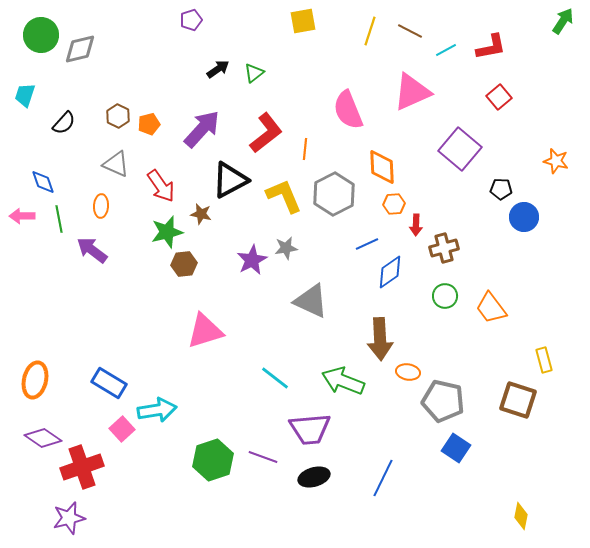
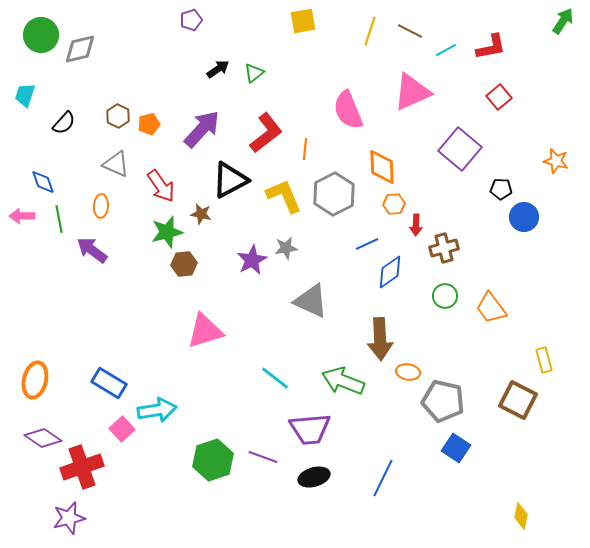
brown square at (518, 400): rotated 9 degrees clockwise
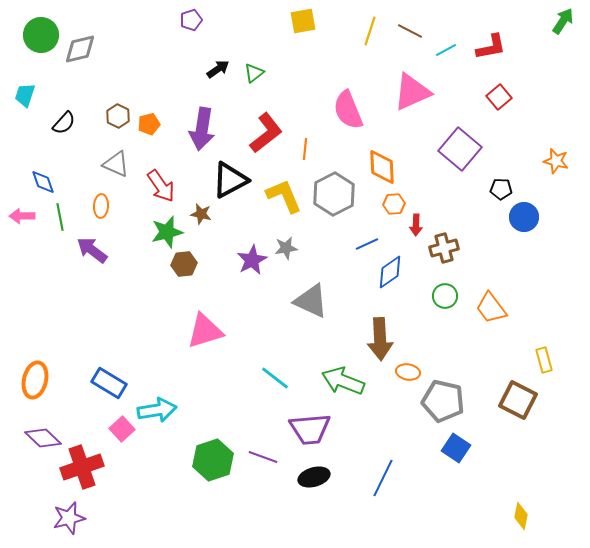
purple arrow at (202, 129): rotated 147 degrees clockwise
green line at (59, 219): moved 1 px right, 2 px up
purple diamond at (43, 438): rotated 9 degrees clockwise
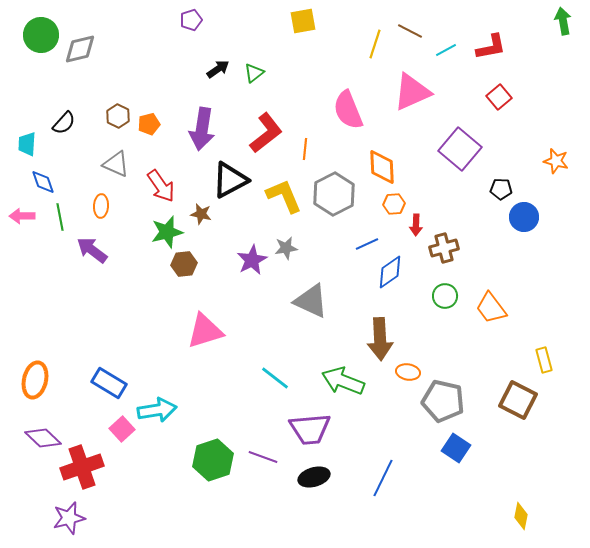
green arrow at (563, 21): rotated 44 degrees counterclockwise
yellow line at (370, 31): moved 5 px right, 13 px down
cyan trapezoid at (25, 95): moved 2 px right, 49 px down; rotated 15 degrees counterclockwise
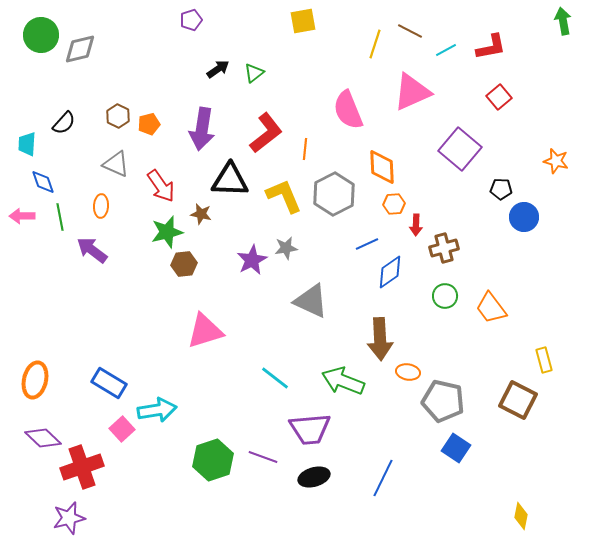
black triangle at (230, 180): rotated 30 degrees clockwise
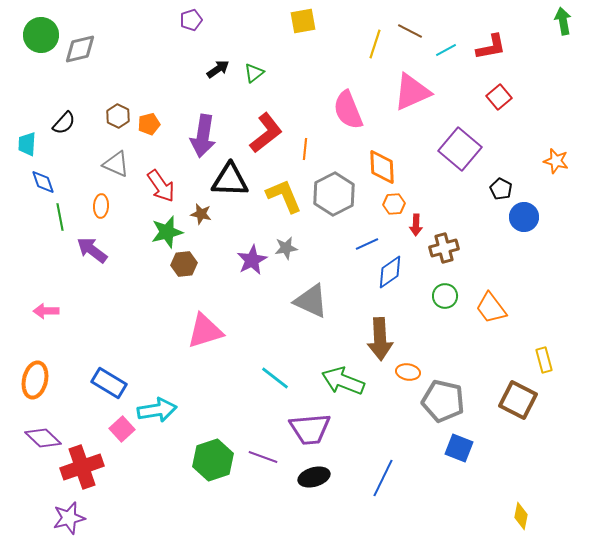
purple arrow at (202, 129): moved 1 px right, 7 px down
black pentagon at (501, 189): rotated 25 degrees clockwise
pink arrow at (22, 216): moved 24 px right, 95 px down
blue square at (456, 448): moved 3 px right; rotated 12 degrees counterclockwise
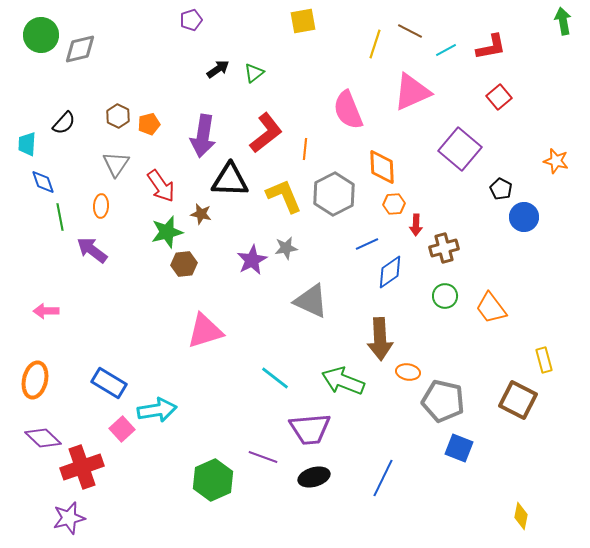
gray triangle at (116, 164): rotated 40 degrees clockwise
green hexagon at (213, 460): moved 20 px down; rotated 6 degrees counterclockwise
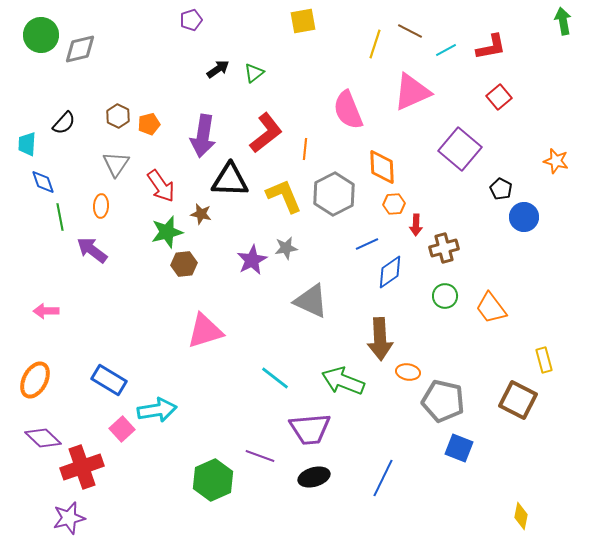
orange ellipse at (35, 380): rotated 15 degrees clockwise
blue rectangle at (109, 383): moved 3 px up
purple line at (263, 457): moved 3 px left, 1 px up
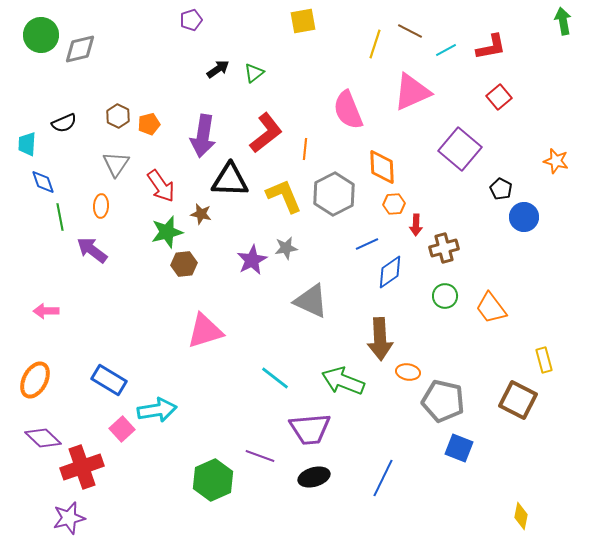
black semicircle at (64, 123): rotated 25 degrees clockwise
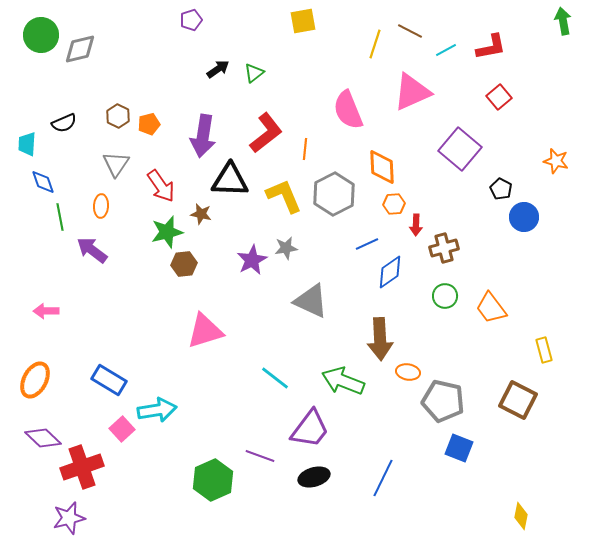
yellow rectangle at (544, 360): moved 10 px up
purple trapezoid at (310, 429): rotated 48 degrees counterclockwise
